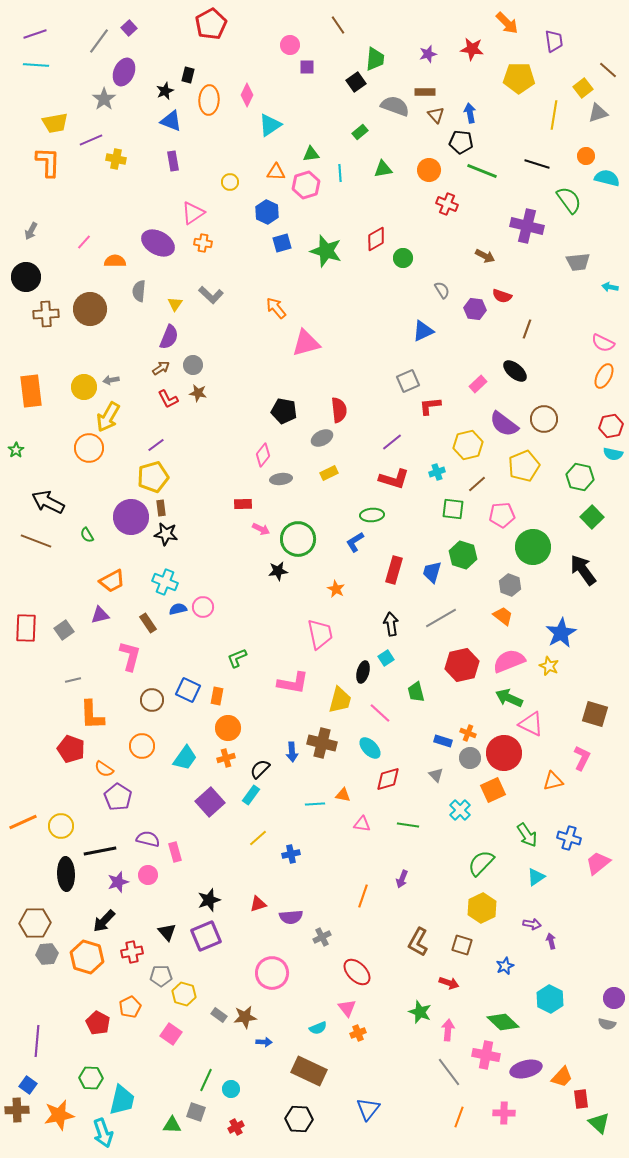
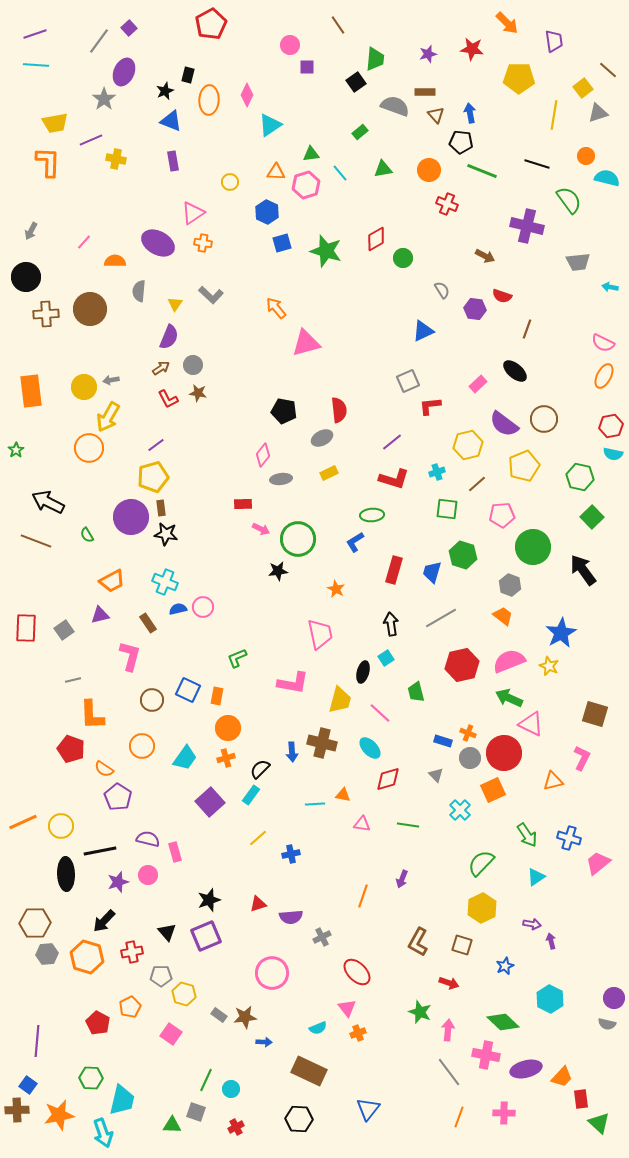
cyan line at (340, 173): rotated 36 degrees counterclockwise
green square at (453, 509): moved 6 px left
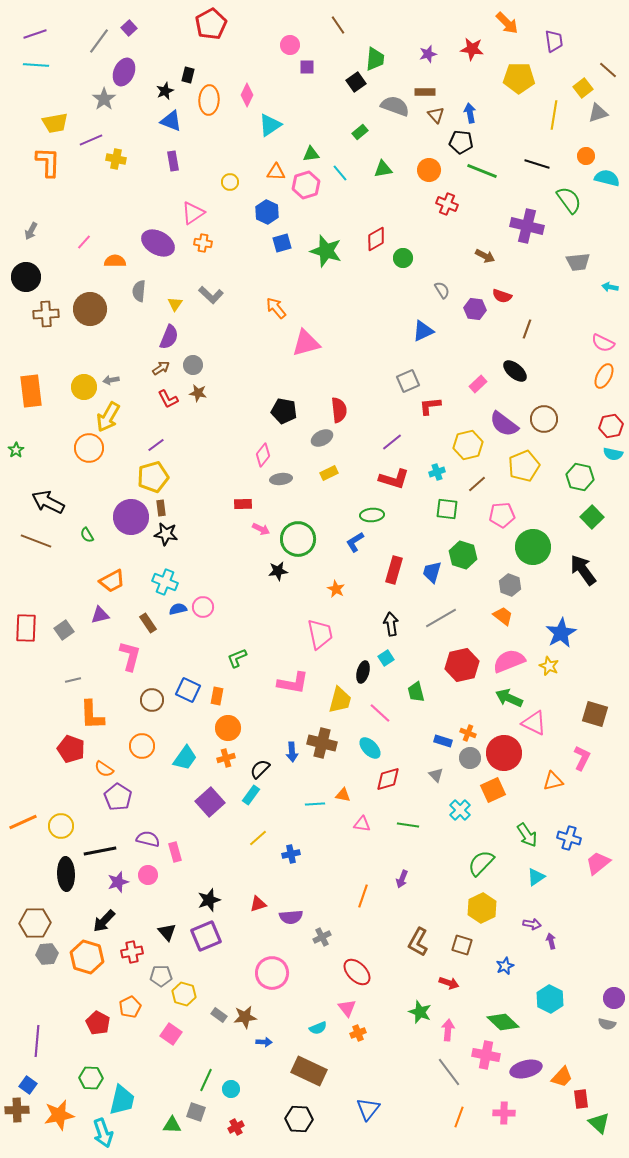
pink triangle at (531, 724): moved 3 px right, 1 px up
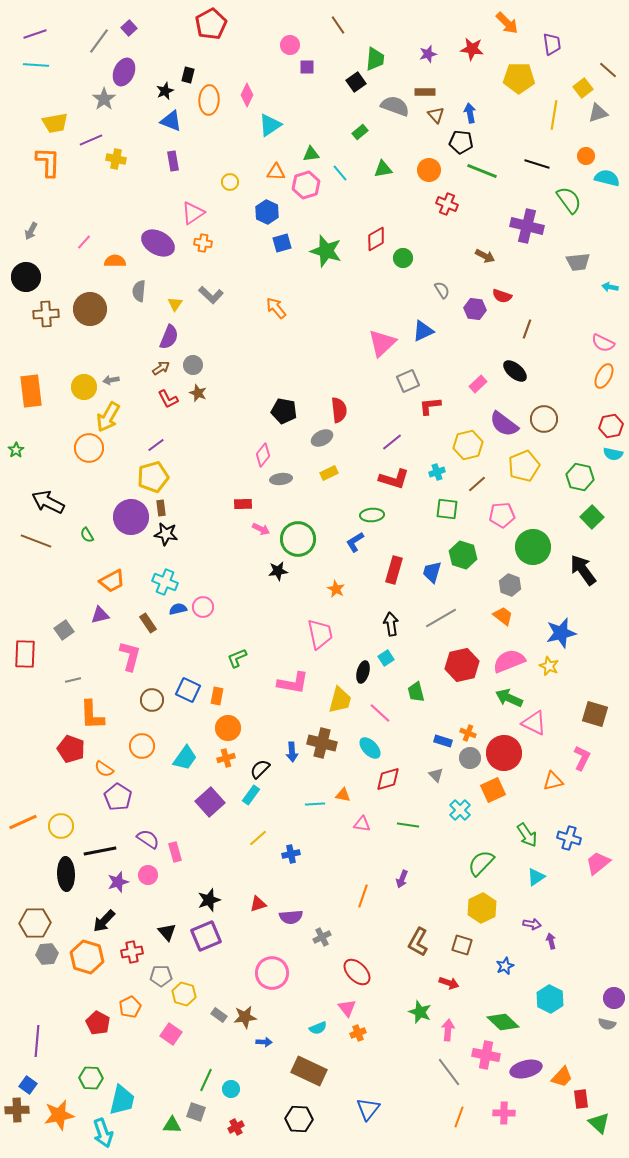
purple trapezoid at (554, 41): moved 2 px left, 3 px down
pink triangle at (306, 343): moved 76 px right; rotated 28 degrees counterclockwise
brown star at (198, 393): rotated 12 degrees clockwise
red rectangle at (26, 628): moved 1 px left, 26 px down
blue star at (561, 633): rotated 16 degrees clockwise
purple semicircle at (148, 839): rotated 20 degrees clockwise
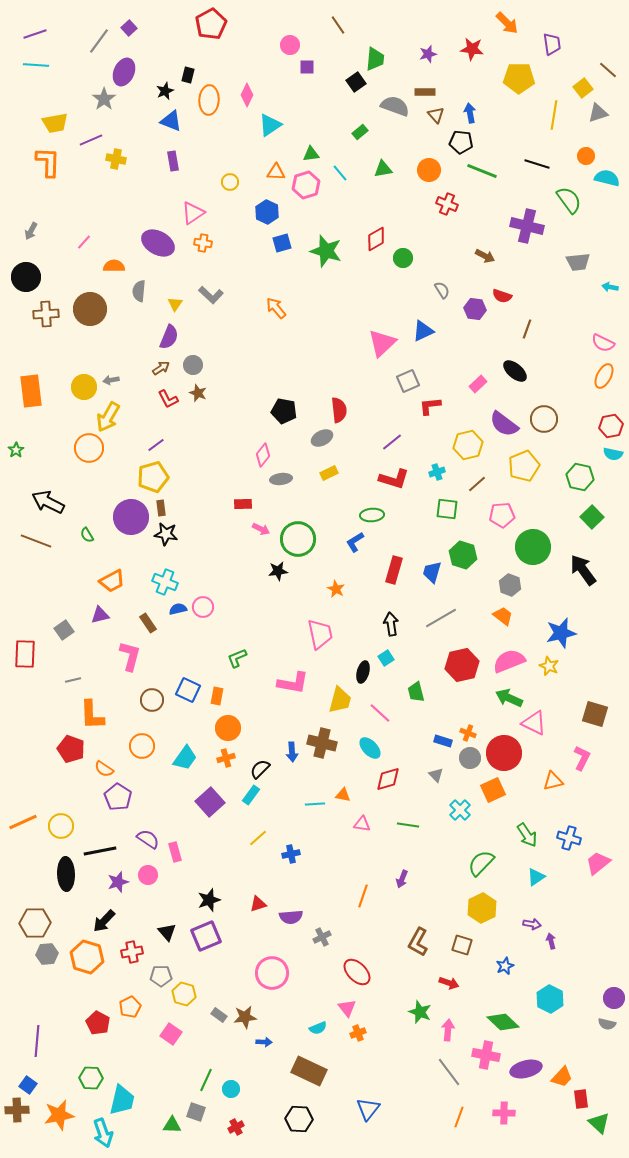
orange semicircle at (115, 261): moved 1 px left, 5 px down
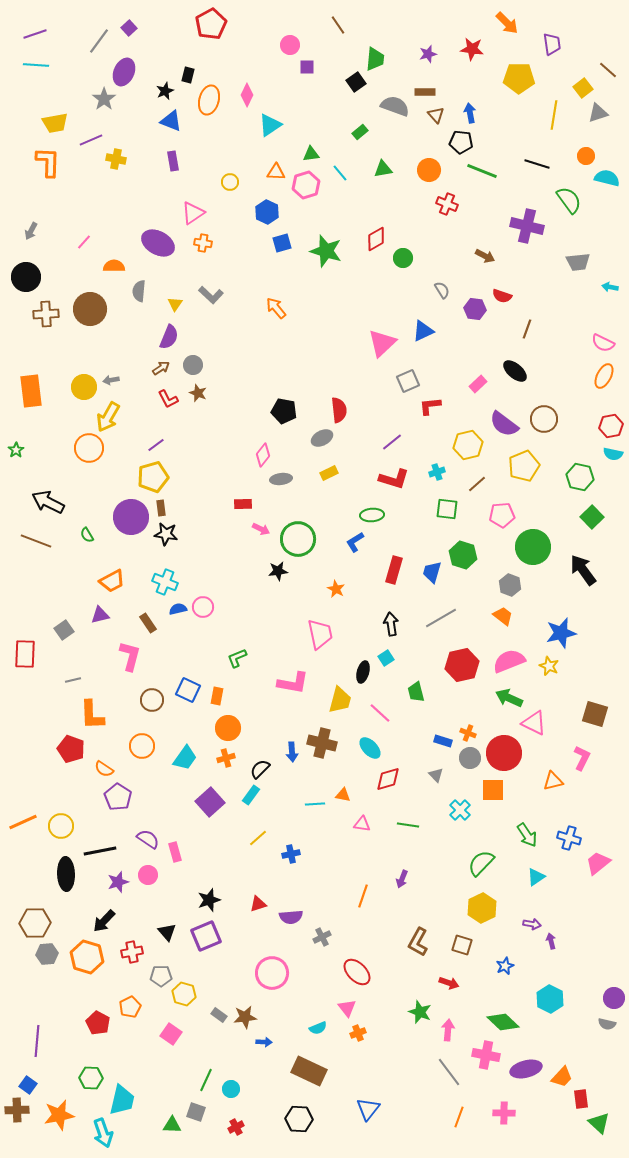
orange ellipse at (209, 100): rotated 12 degrees clockwise
orange square at (493, 790): rotated 25 degrees clockwise
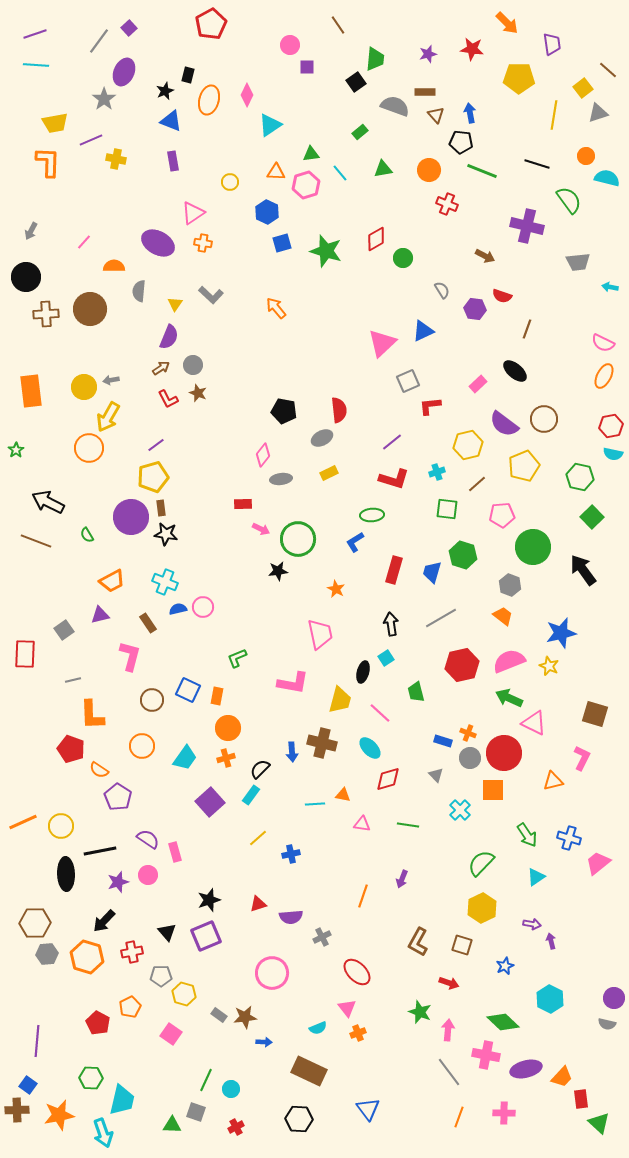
orange semicircle at (104, 769): moved 5 px left, 1 px down
blue triangle at (368, 1109): rotated 15 degrees counterclockwise
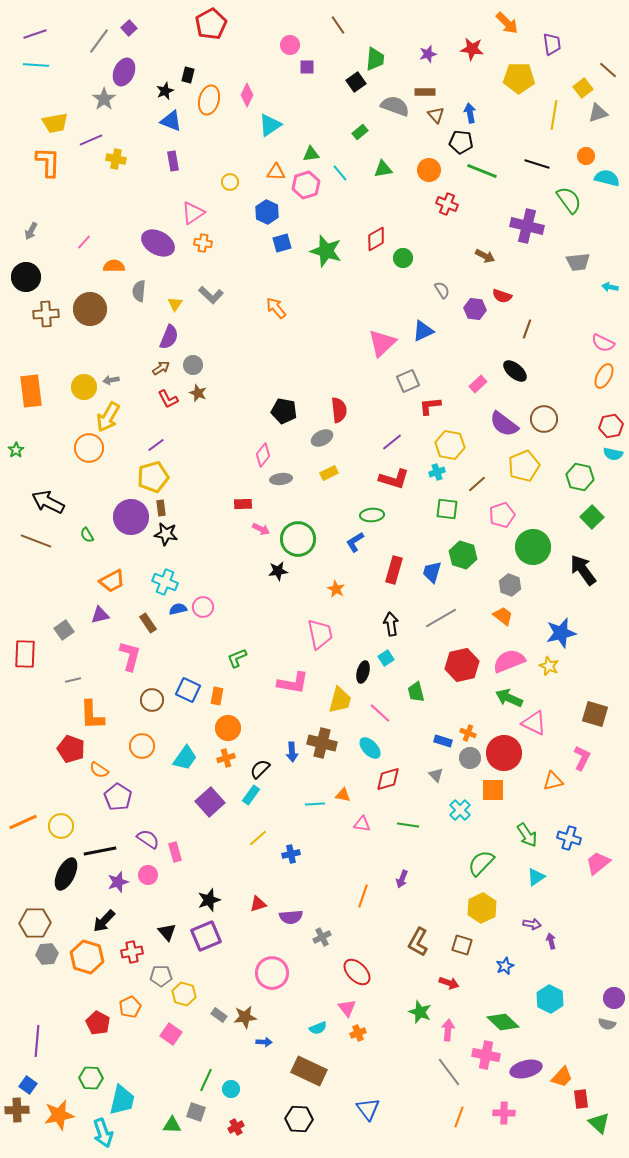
yellow hexagon at (468, 445): moved 18 px left; rotated 24 degrees clockwise
pink pentagon at (502, 515): rotated 15 degrees counterclockwise
black ellipse at (66, 874): rotated 28 degrees clockwise
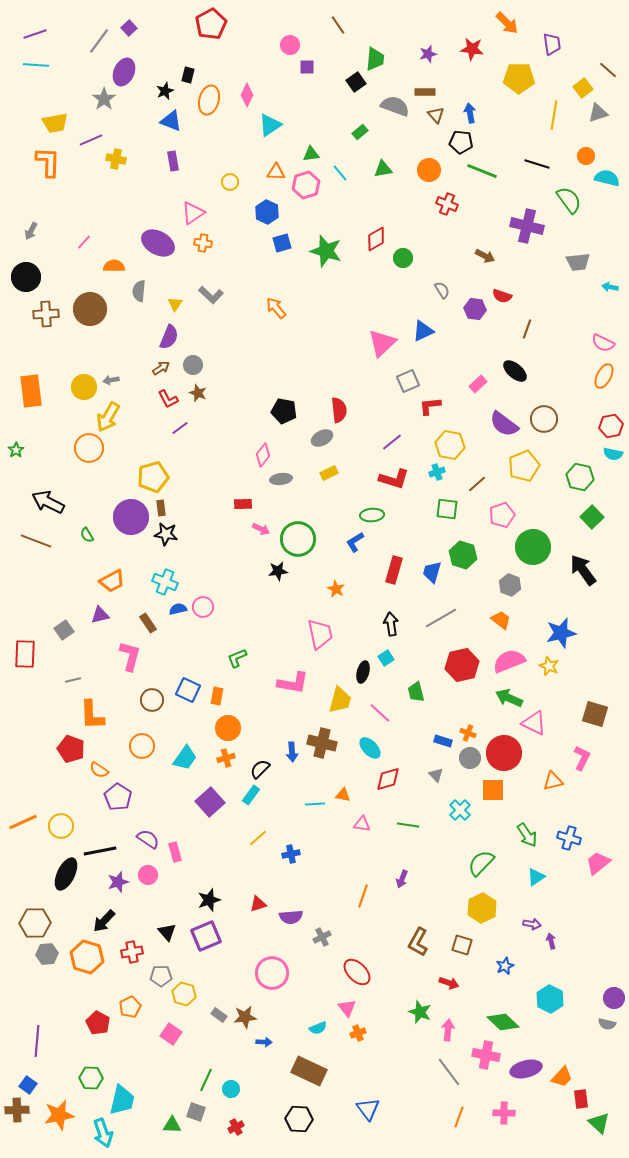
purple line at (156, 445): moved 24 px right, 17 px up
orange trapezoid at (503, 616): moved 2 px left, 4 px down
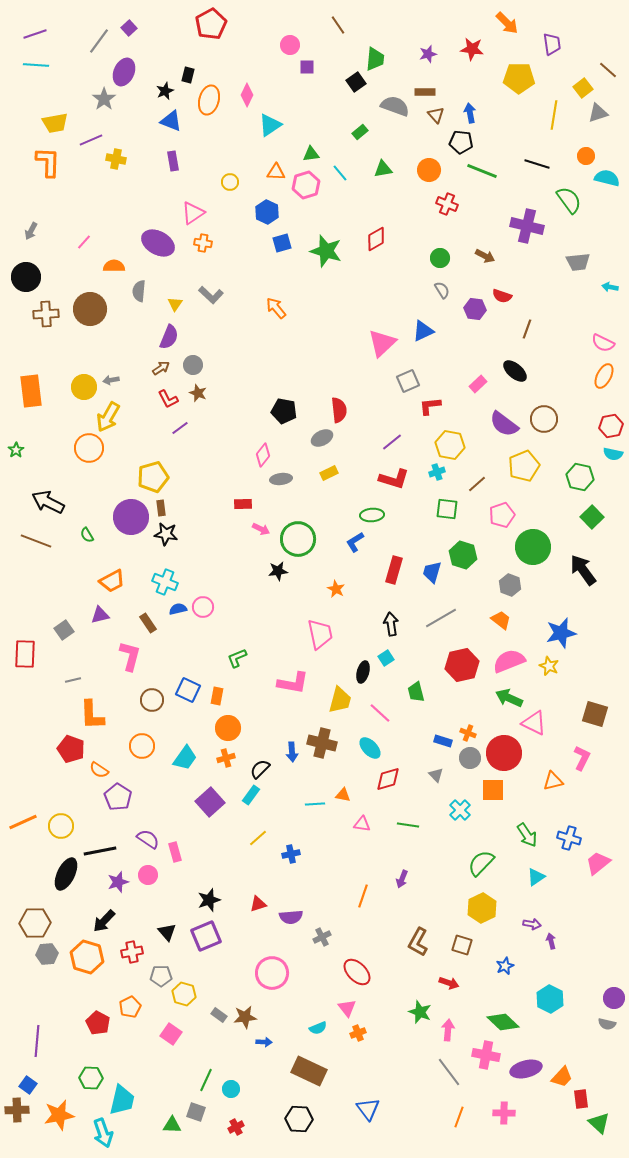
green circle at (403, 258): moved 37 px right
